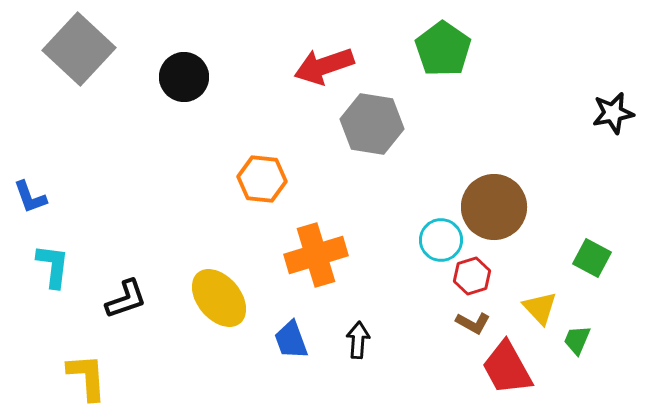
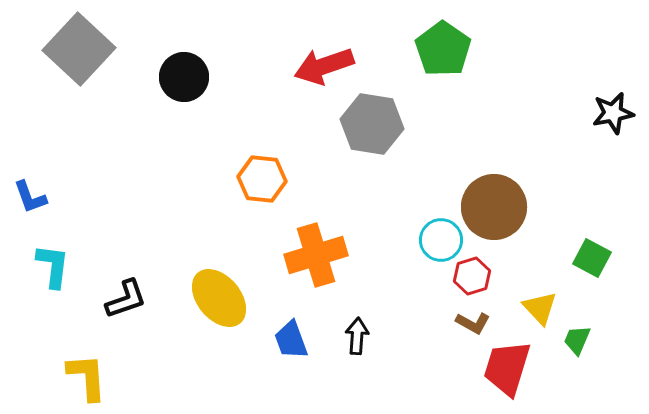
black arrow: moved 1 px left, 4 px up
red trapezoid: rotated 46 degrees clockwise
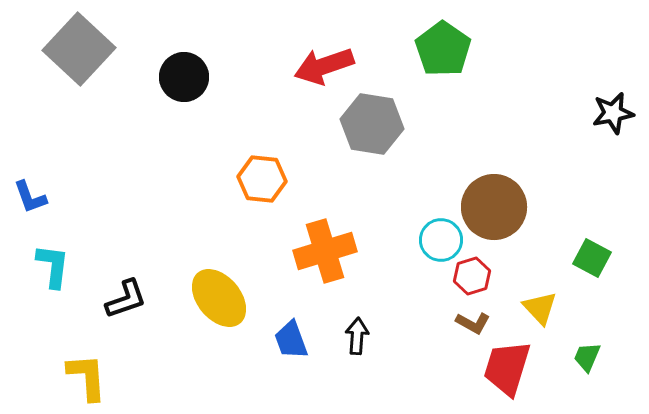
orange cross: moved 9 px right, 4 px up
green trapezoid: moved 10 px right, 17 px down
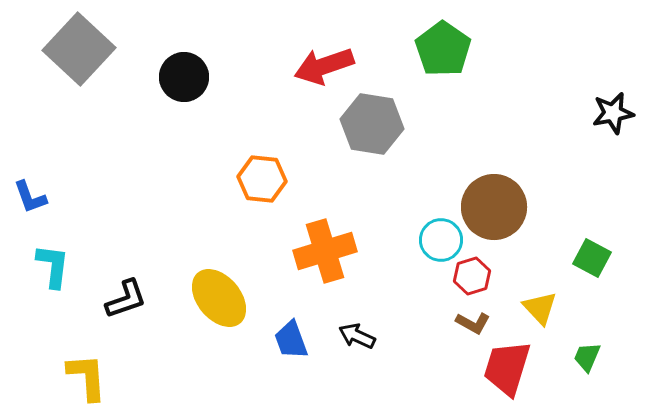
black arrow: rotated 69 degrees counterclockwise
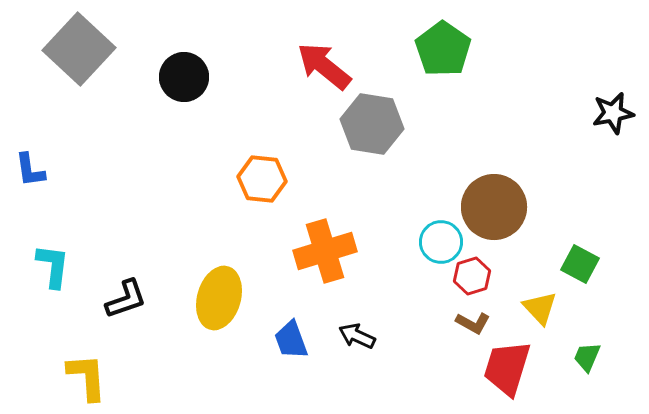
red arrow: rotated 58 degrees clockwise
blue L-shape: moved 27 px up; rotated 12 degrees clockwise
cyan circle: moved 2 px down
green square: moved 12 px left, 6 px down
yellow ellipse: rotated 56 degrees clockwise
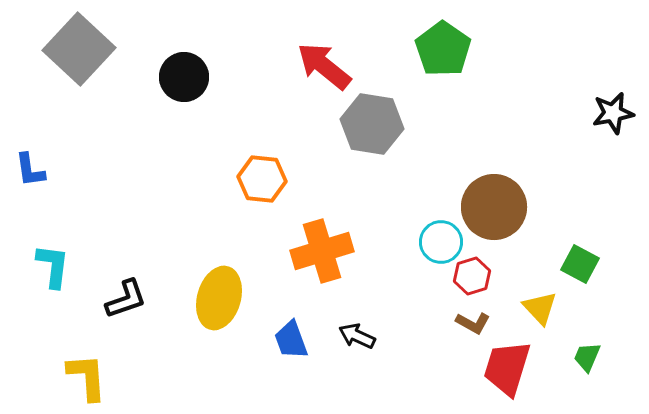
orange cross: moved 3 px left
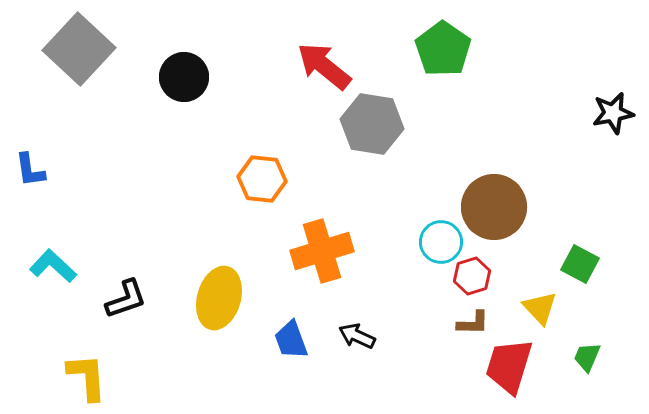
cyan L-shape: rotated 54 degrees counterclockwise
brown L-shape: rotated 28 degrees counterclockwise
red trapezoid: moved 2 px right, 2 px up
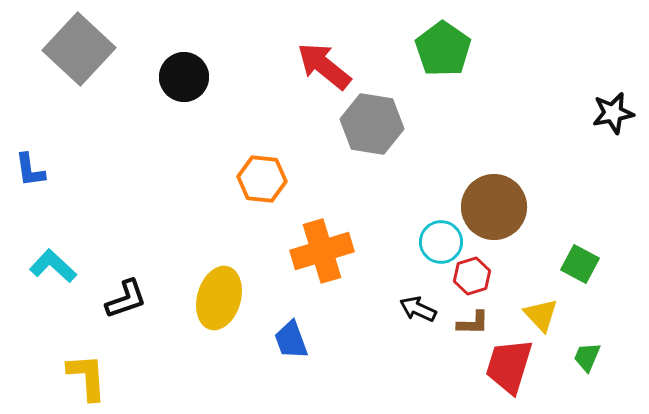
yellow triangle: moved 1 px right, 7 px down
black arrow: moved 61 px right, 27 px up
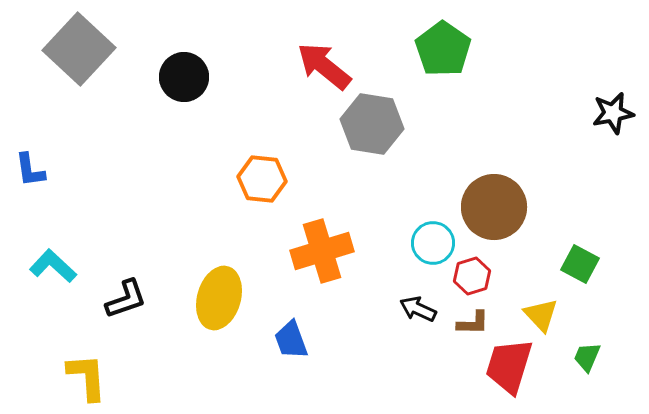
cyan circle: moved 8 px left, 1 px down
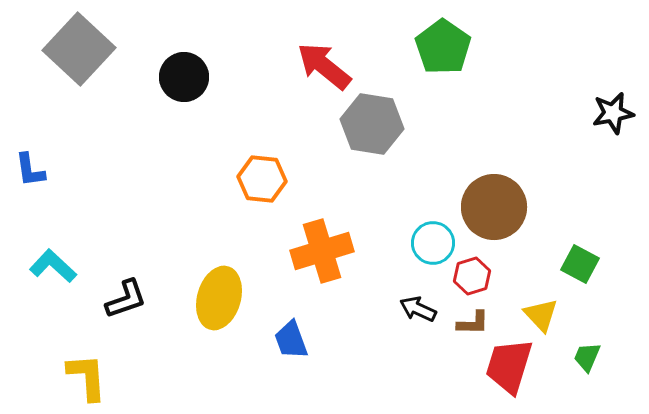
green pentagon: moved 2 px up
